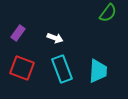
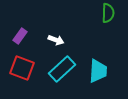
green semicircle: rotated 36 degrees counterclockwise
purple rectangle: moved 2 px right, 3 px down
white arrow: moved 1 px right, 2 px down
cyan rectangle: rotated 68 degrees clockwise
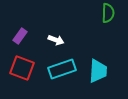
cyan rectangle: rotated 24 degrees clockwise
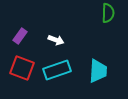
cyan rectangle: moved 5 px left, 1 px down
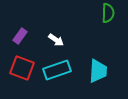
white arrow: rotated 14 degrees clockwise
